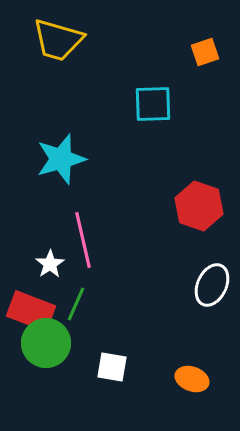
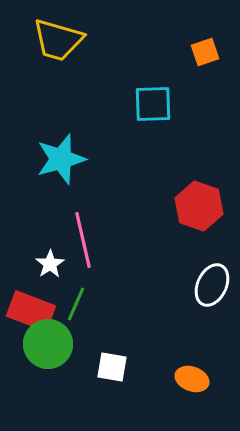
green circle: moved 2 px right, 1 px down
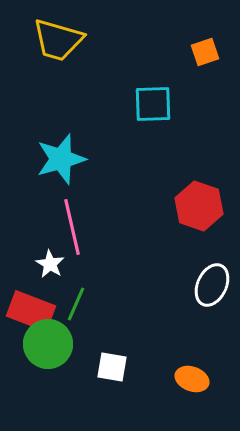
pink line: moved 11 px left, 13 px up
white star: rotated 8 degrees counterclockwise
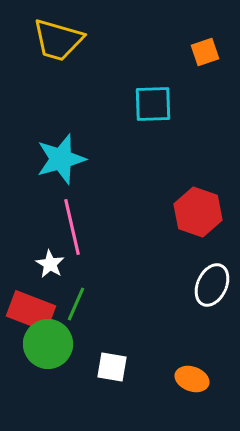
red hexagon: moved 1 px left, 6 px down
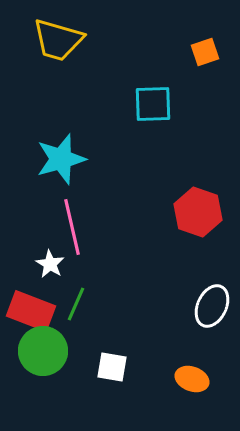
white ellipse: moved 21 px down
green circle: moved 5 px left, 7 px down
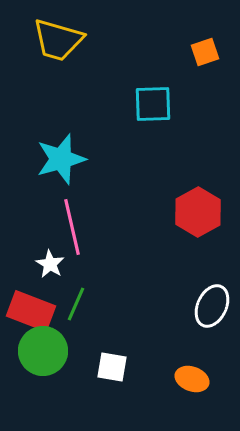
red hexagon: rotated 12 degrees clockwise
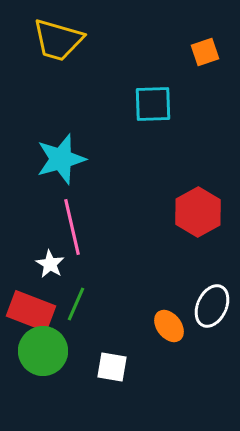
orange ellipse: moved 23 px left, 53 px up; rotated 32 degrees clockwise
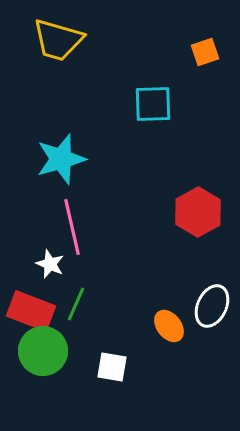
white star: rotated 8 degrees counterclockwise
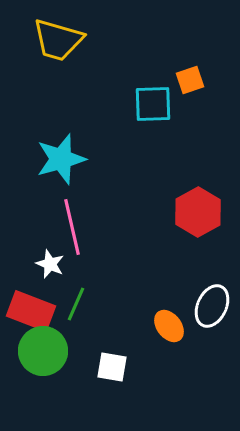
orange square: moved 15 px left, 28 px down
